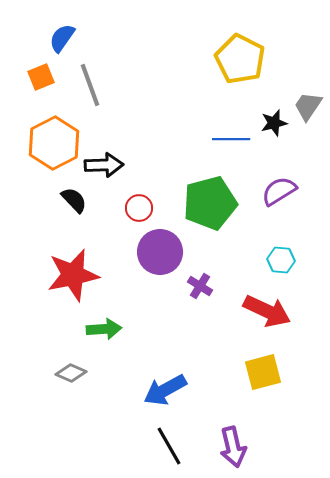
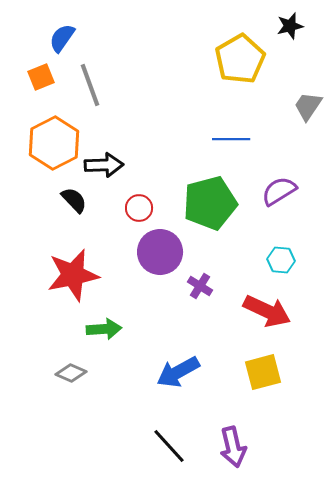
yellow pentagon: rotated 15 degrees clockwise
black star: moved 16 px right, 97 px up
blue arrow: moved 13 px right, 18 px up
black line: rotated 12 degrees counterclockwise
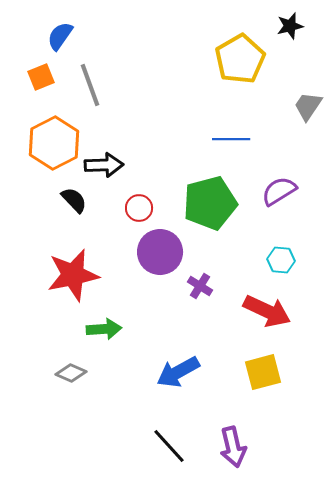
blue semicircle: moved 2 px left, 2 px up
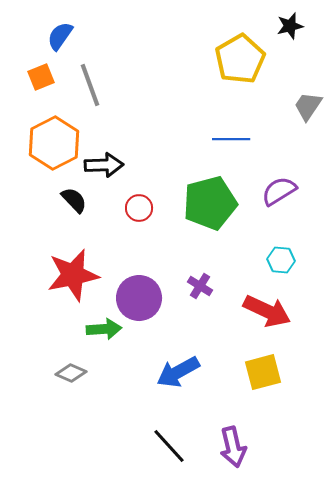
purple circle: moved 21 px left, 46 px down
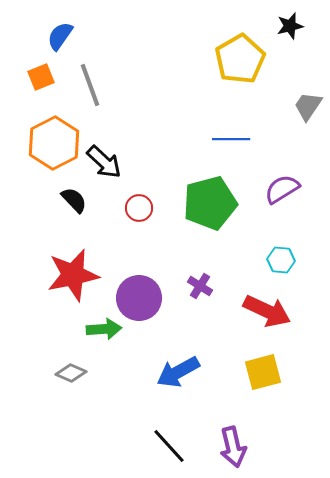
black arrow: moved 3 px up; rotated 45 degrees clockwise
purple semicircle: moved 3 px right, 2 px up
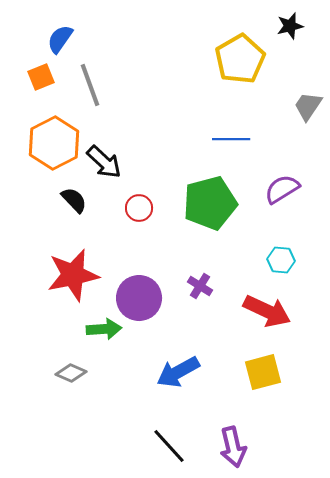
blue semicircle: moved 3 px down
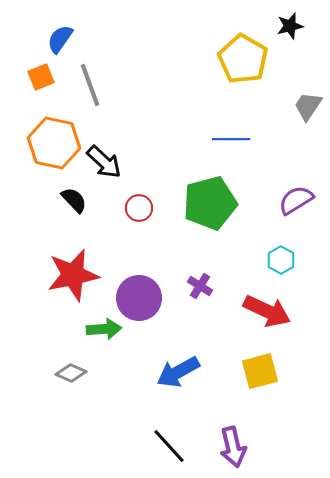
yellow pentagon: moved 3 px right; rotated 12 degrees counterclockwise
orange hexagon: rotated 21 degrees counterclockwise
purple semicircle: moved 14 px right, 11 px down
cyan hexagon: rotated 24 degrees clockwise
yellow square: moved 3 px left, 1 px up
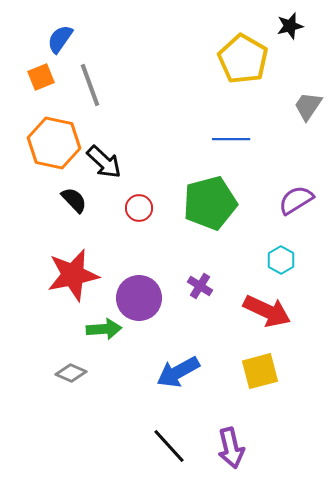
purple arrow: moved 2 px left, 1 px down
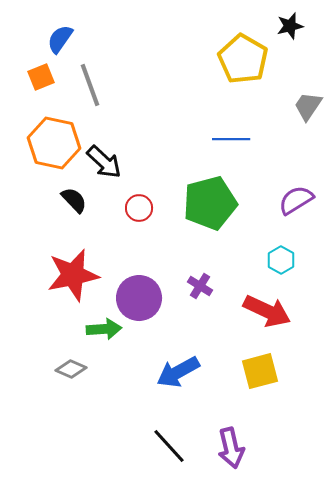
gray diamond: moved 4 px up
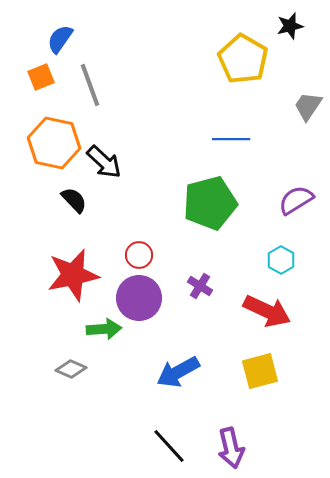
red circle: moved 47 px down
